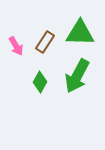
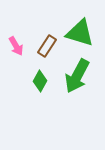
green triangle: rotated 16 degrees clockwise
brown rectangle: moved 2 px right, 4 px down
green diamond: moved 1 px up
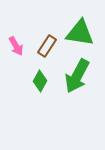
green triangle: rotated 8 degrees counterclockwise
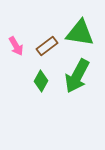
brown rectangle: rotated 20 degrees clockwise
green diamond: moved 1 px right
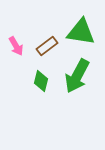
green triangle: moved 1 px right, 1 px up
green diamond: rotated 15 degrees counterclockwise
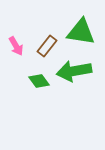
brown rectangle: rotated 15 degrees counterclockwise
green arrow: moved 3 px left, 5 px up; rotated 52 degrees clockwise
green diamond: moved 2 px left; rotated 50 degrees counterclockwise
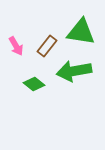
green diamond: moved 5 px left, 3 px down; rotated 15 degrees counterclockwise
